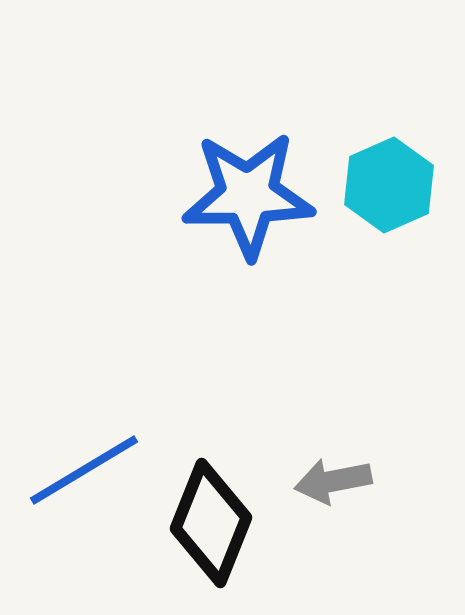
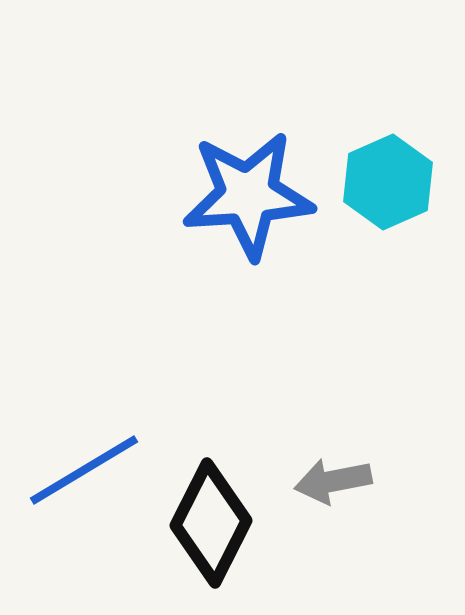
cyan hexagon: moved 1 px left, 3 px up
blue star: rotated 3 degrees counterclockwise
black diamond: rotated 5 degrees clockwise
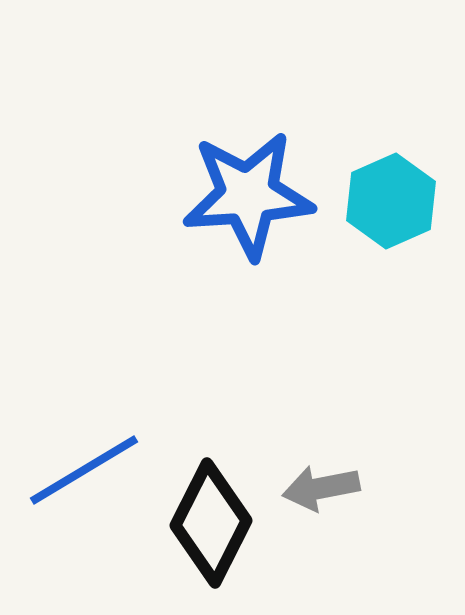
cyan hexagon: moved 3 px right, 19 px down
gray arrow: moved 12 px left, 7 px down
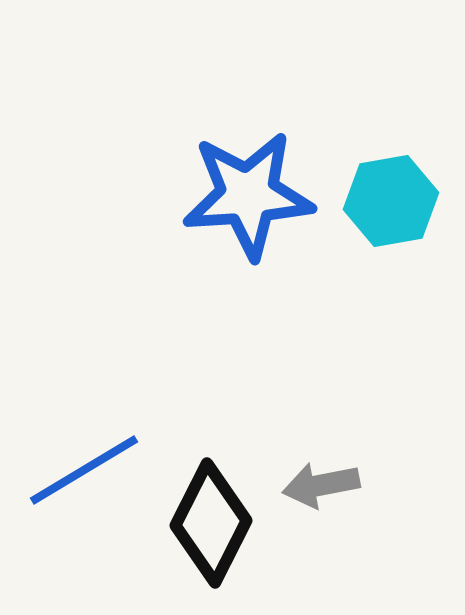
cyan hexagon: rotated 14 degrees clockwise
gray arrow: moved 3 px up
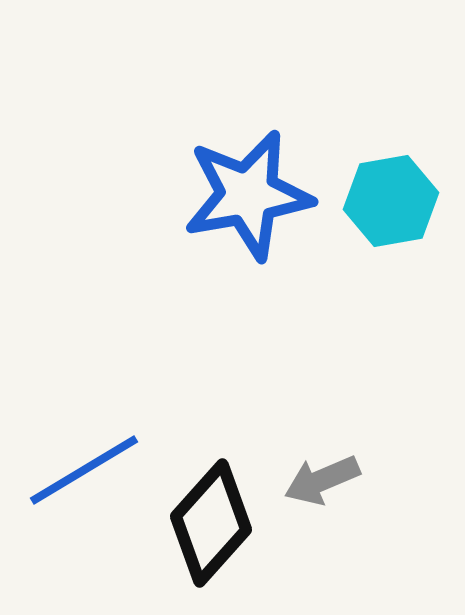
blue star: rotated 6 degrees counterclockwise
gray arrow: moved 1 px right, 5 px up; rotated 12 degrees counterclockwise
black diamond: rotated 15 degrees clockwise
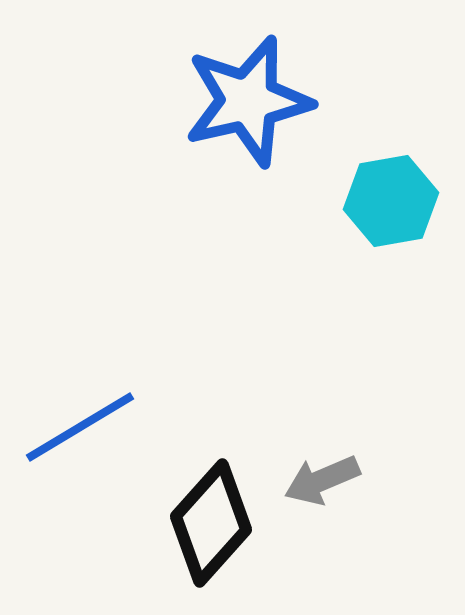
blue star: moved 94 px up; rotated 3 degrees counterclockwise
blue line: moved 4 px left, 43 px up
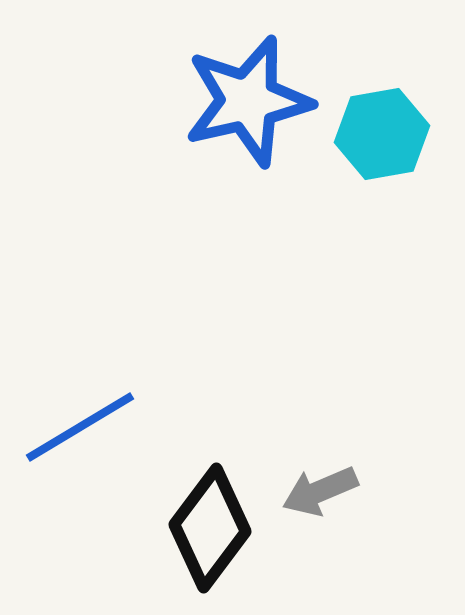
cyan hexagon: moved 9 px left, 67 px up
gray arrow: moved 2 px left, 11 px down
black diamond: moved 1 px left, 5 px down; rotated 5 degrees counterclockwise
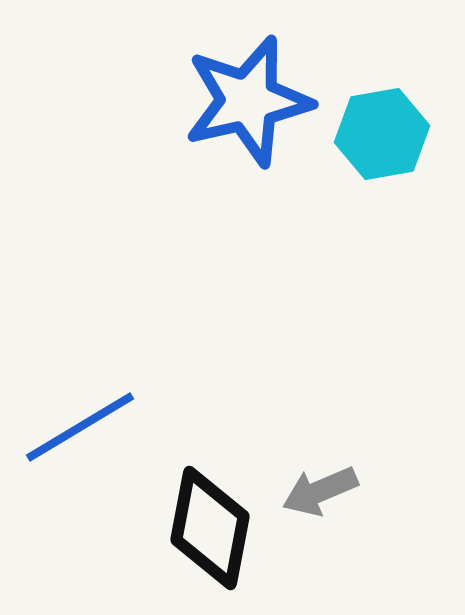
black diamond: rotated 26 degrees counterclockwise
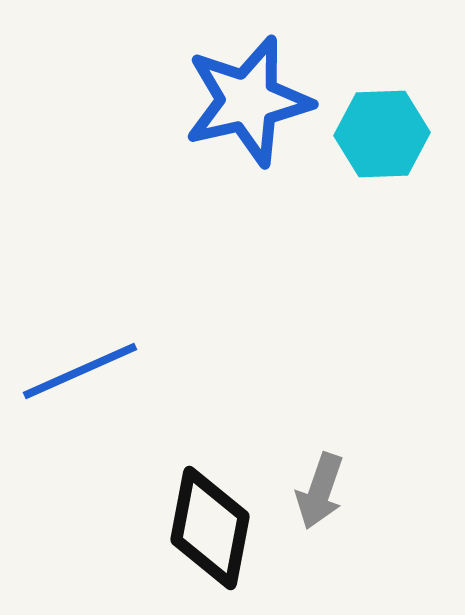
cyan hexagon: rotated 8 degrees clockwise
blue line: moved 56 px up; rotated 7 degrees clockwise
gray arrow: rotated 48 degrees counterclockwise
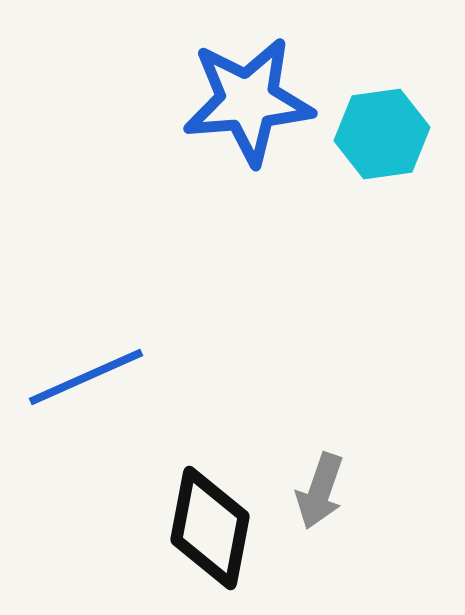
blue star: rotated 8 degrees clockwise
cyan hexagon: rotated 6 degrees counterclockwise
blue line: moved 6 px right, 6 px down
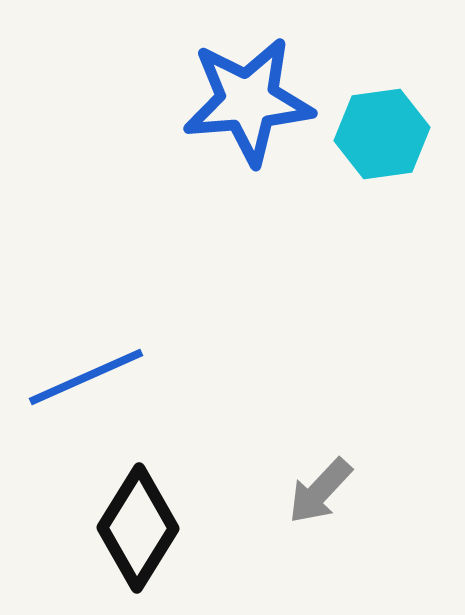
gray arrow: rotated 24 degrees clockwise
black diamond: moved 72 px left; rotated 21 degrees clockwise
